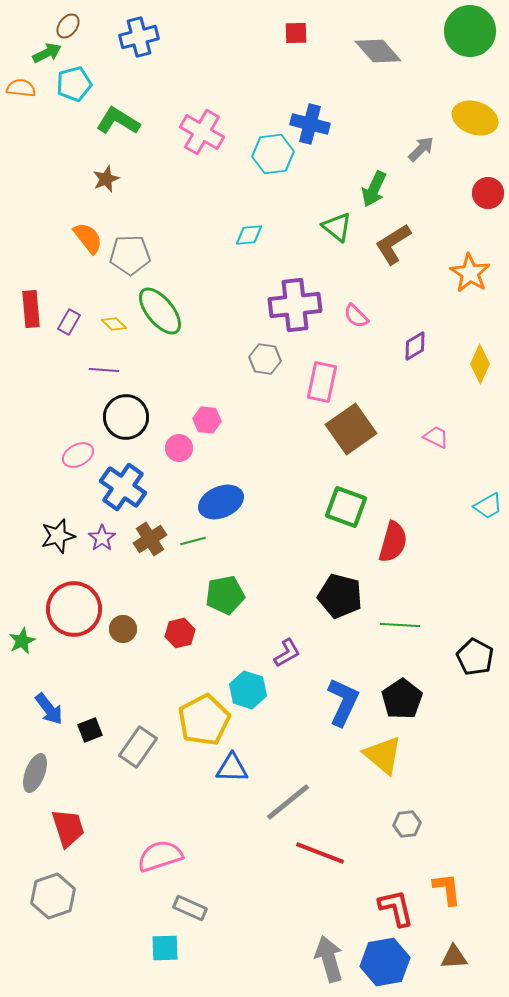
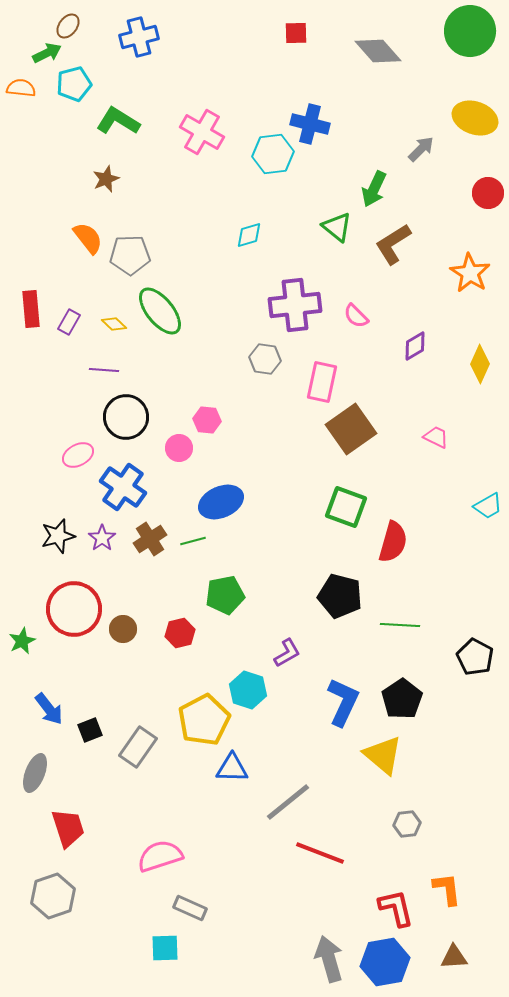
cyan diamond at (249, 235): rotated 12 degrees counterclockwise
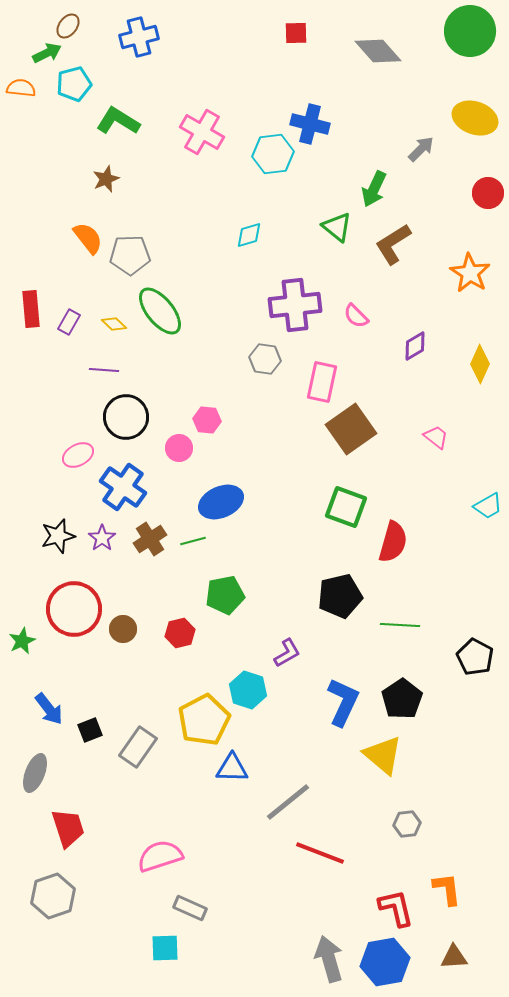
pink trapezoid at (436, 437): rotated 12 degrees clockwise
black pentagon at (340, 596): rotated 27 degrees counterclockwise
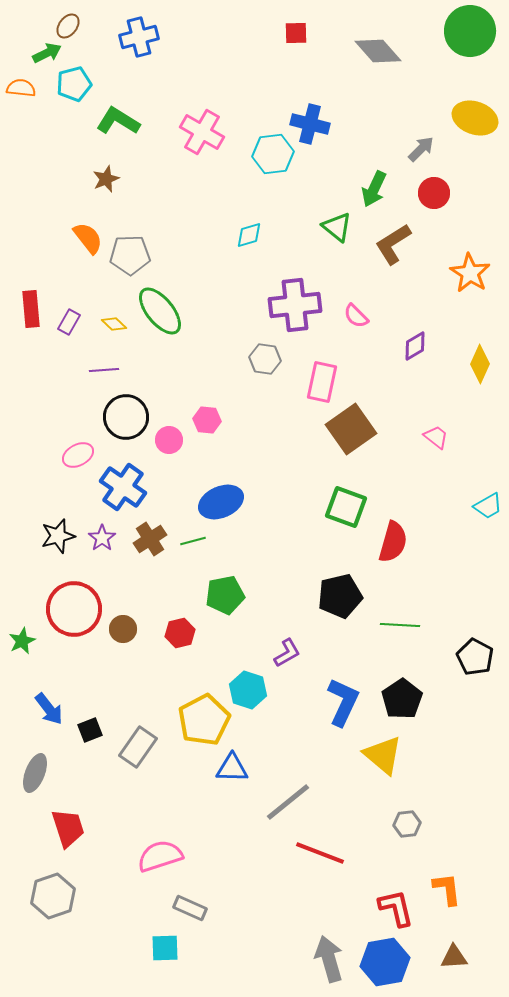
red circle at (488, 193): moved 54 px left
purple line at (104, 370): rotated 8 degrees counterclockwise
pink circle at (179, 448): moved 10 px left, 8 px up
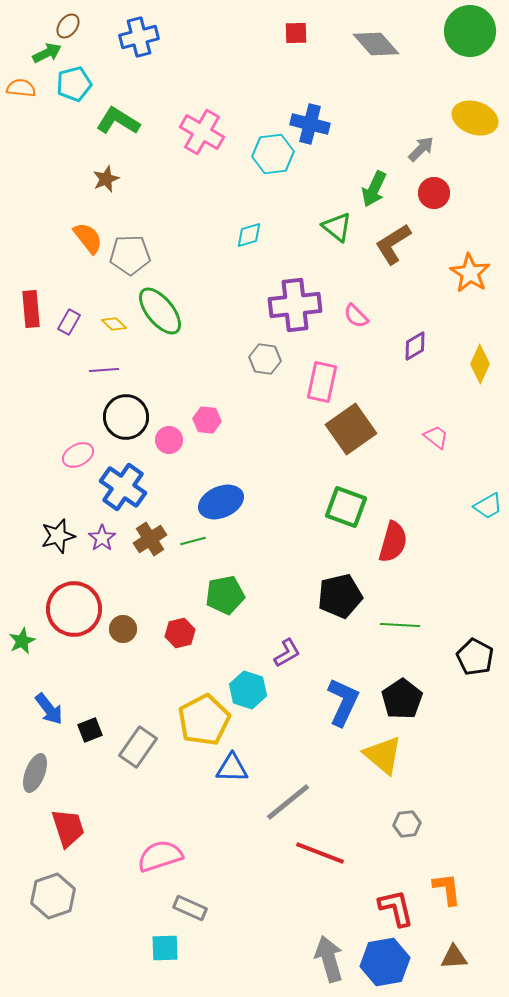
gray diamond at (378, 51): moved 2 px left, 7 px up
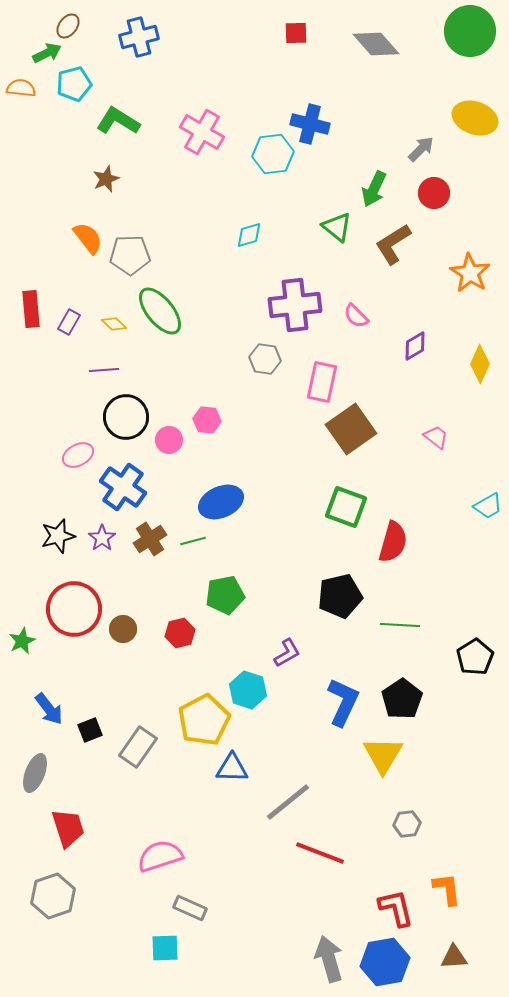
black pentagon at (475, 657): rotated 12 degrees clockwise
yellow triangle at (383, 755): rotated 21 degrees clockwise
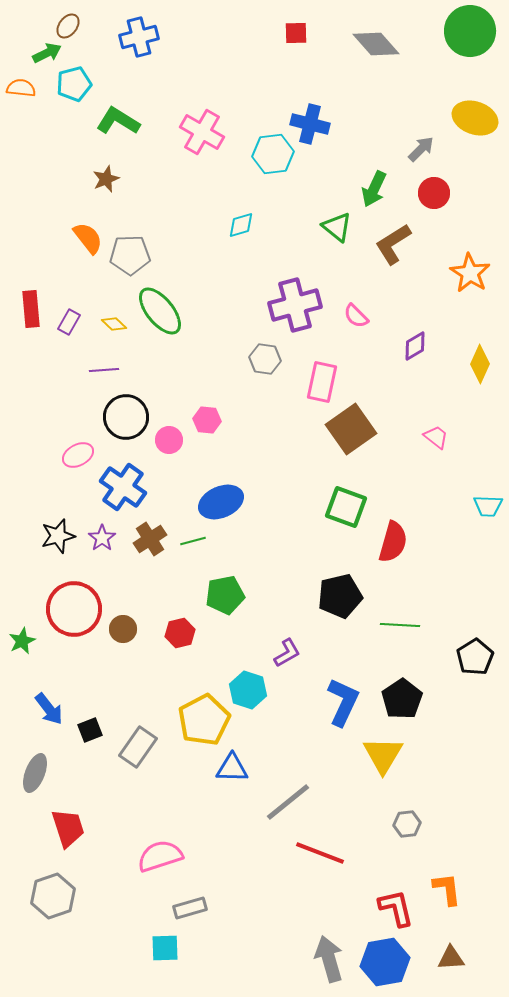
cyan diamond at (249, 235): moved 8 px left, 10 px up
purple cross at (295, 305): rotated 9 degrees counterclockwise
cyan trapezoid at (488, 506): rotated 32 degrees clockwise
gray rectangle at (190, 908): rotated 40 degrees counterclockwise
brown triangle at (454, 957): moved 3 px left, 1 px down
